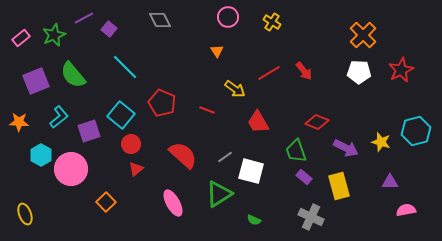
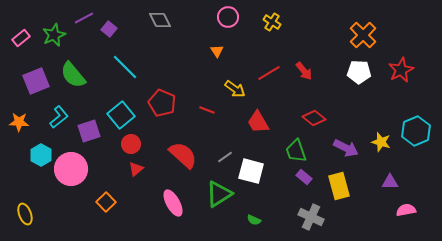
cyan square at (121, 115): rotated 12 degrees clockwise
red diamond at (317, 122): moved 3 px left, 4 px up; rotated 15 degrees clockwise
cyan hexagon at (416, 131): rotated 8 degrees counterclockwise
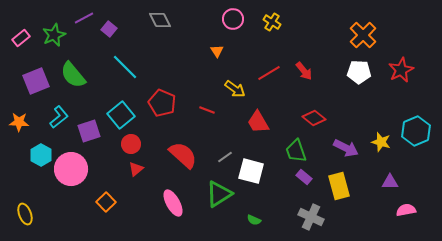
pink circle at (228, 17): moved 5 px right, 2 px down
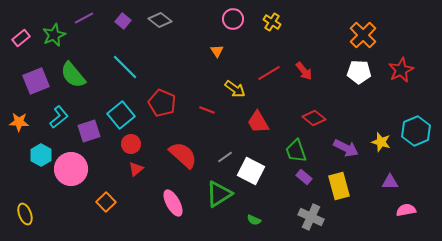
gray diamond at (160, 20): rotated 25 degrees counterclockwise
purple square at (109, 29): moved 14 px right, 8 px up
white square at (251, 171): rotated 12 degrees clockwise
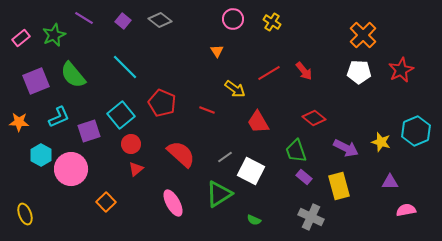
purple line at (84, 18): rotated 60 degrees clockwise
cyan L-shape at (59, 117): rotated 15 degrees clockwise
red semicircle at (183, 155): moved 2 px left, 1 px up
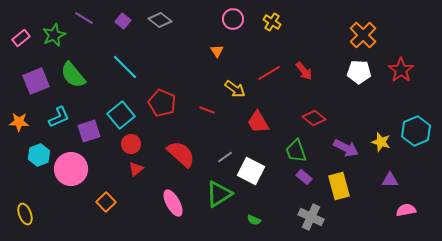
red star at (401, 70): rotated 10 degrees counterclockwise
cyan hexagon at (41, 155): moved 2 px left; rotated 10 degrees clockwise
purple triangle at (390, 182): moved 2 px up
